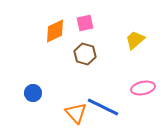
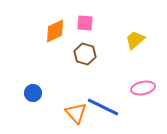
pink square: rotated 18 degrees clockwise
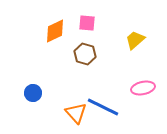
pink square: moved 2 px right
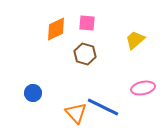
orange diamond: moved 1 px right, 2 px up
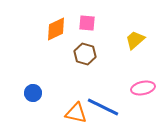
orange triangle: rotated 35 degrees counterclockwise
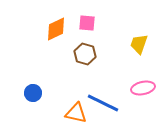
yellow trapezoid: moved 4 px right, 4 px down; rotated 30 degrees counterclockwise
blue line: moved 4 px up
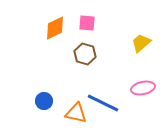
orange diamond: moved 1 px left, 1 px up
yellow trapezoid: moved 2 px right, 1 px up; rotated 30 degrees clockwise
blue circle: moved 11 px right, 8 px down
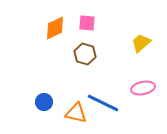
blue circle: moved 1 px down
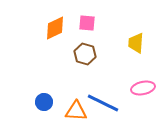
yellow trapezoid: moved 5 px left; rotated 45 degrees counterclockwise
orange triangle: moved 2 px up; rotated 10 degrees counterclockwise
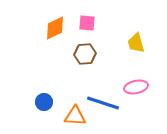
yellow trapezoid: rotated 20 degrees counterclockwise
brown hexagon: rotated 20 degrees counterclockwise
pink ellipse: moved 7 px left, 1 px up
blue line: rotated 8 degrees counterclockwise
orange triangle: moved 1 px left, 5 px down
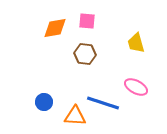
pink square: moved 2 px up
orange diamond: rotated 15 degrees clockwise
brown hexagon: rotated 10 degrees clockwise
pink ellipse: rotated 40 degrees clockwise
